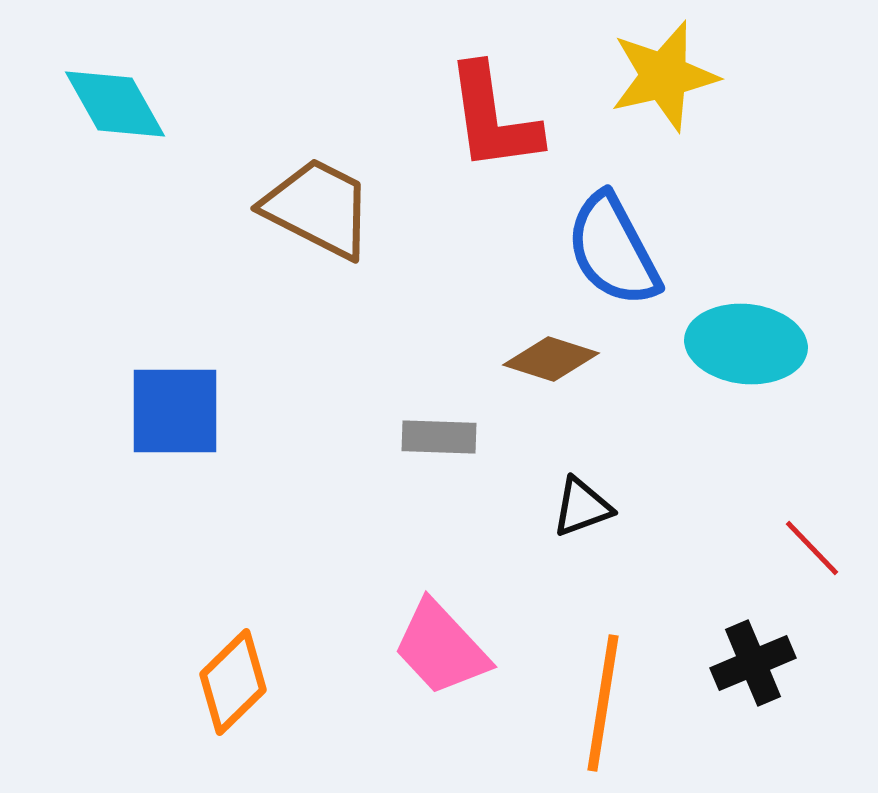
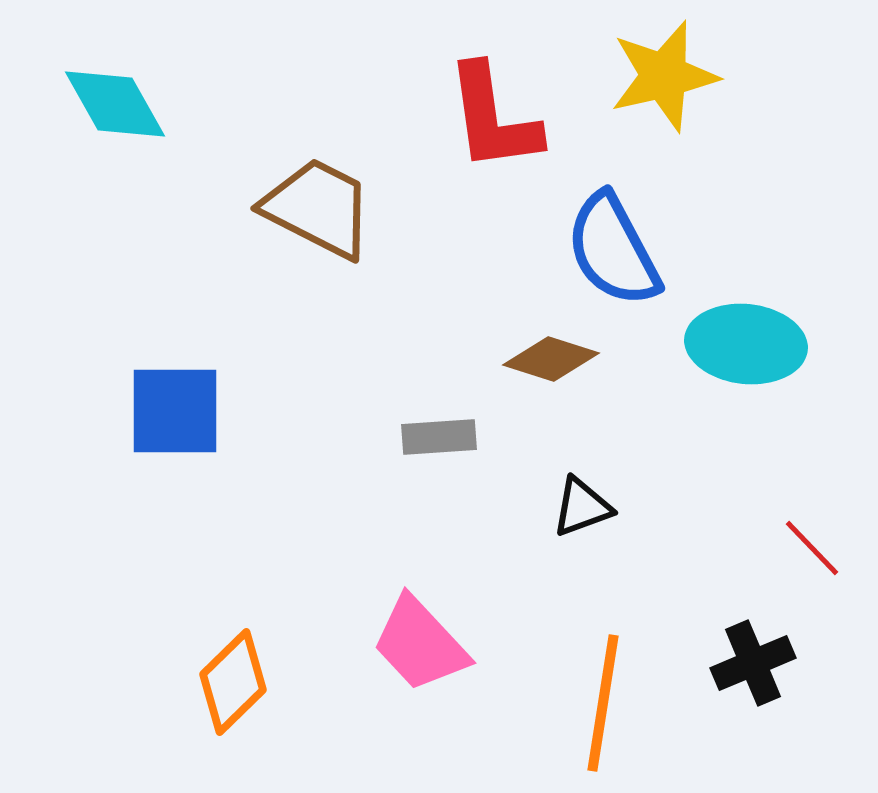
gray rectangle: rotated 6 degrees counterclockwise
pink trapezoid: moved 21 px left, 4 px up
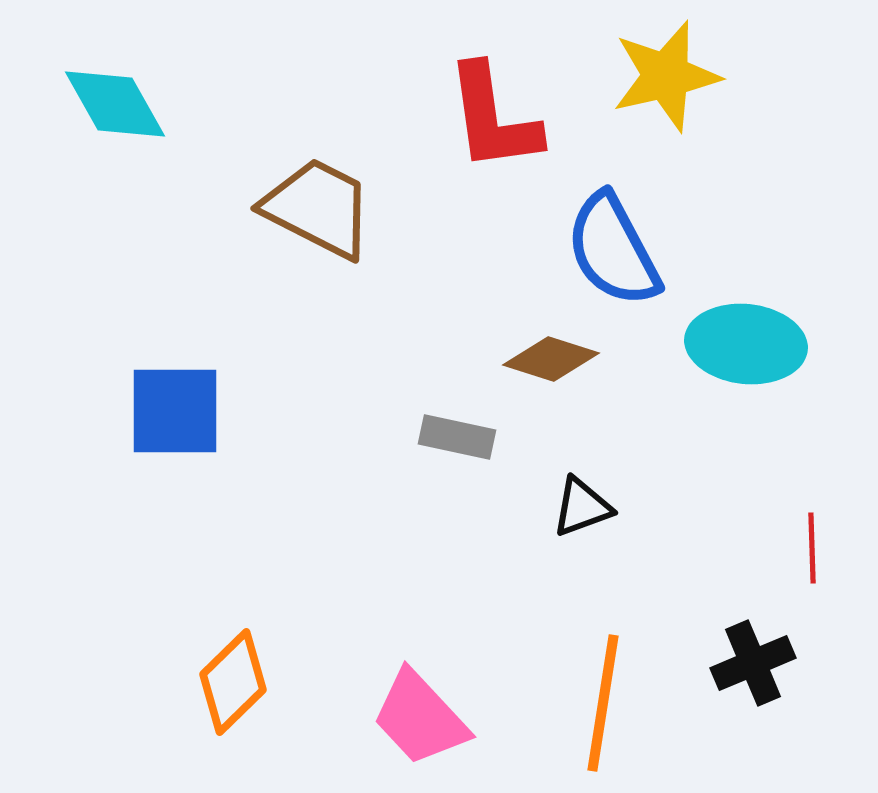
yellow star: moved 2 px right
gray rectangle: moved 18 px right; rotated 16 degrees clockwise
red line: rotated 42 degrees clockwise
pink trapezoid: moved 74 px down
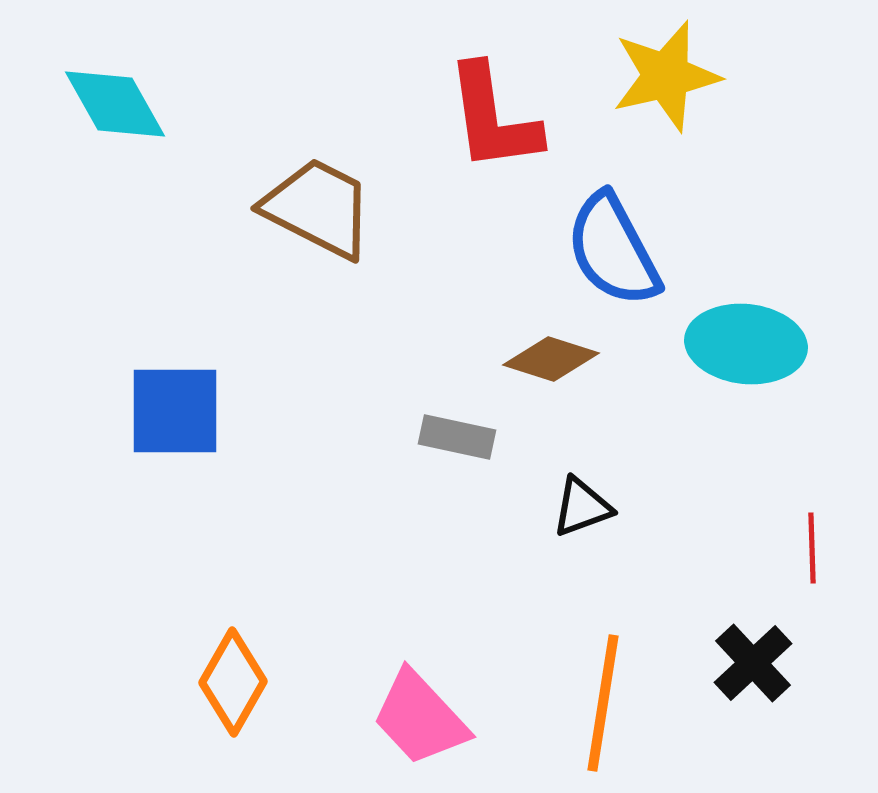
black cross: rotated 20 degrees counterclockwise
orange diamond: rotated 16 degrees counterclockwise
